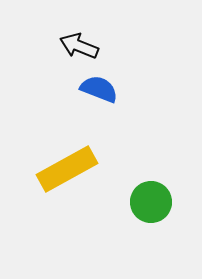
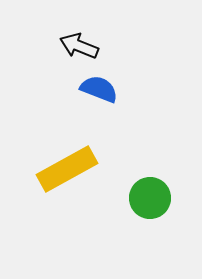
green circle: moved 1 px left, 4 px up
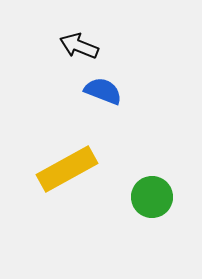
blue semicircle: moved 4 px right, 2 px down
green circle: moved 2 px right, 1 px up
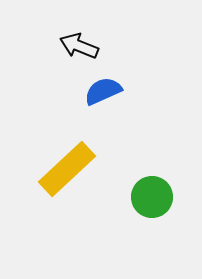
blue semicircle: rotated 45 degrees counterclockwise
yellow rectangle: rotated 14 degrees counterclockwise
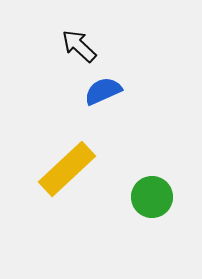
black arrow: rotated 21 degrees clockwise
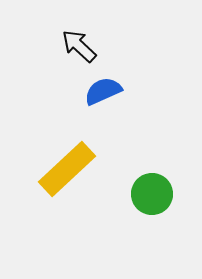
green circle: moved 3 px up
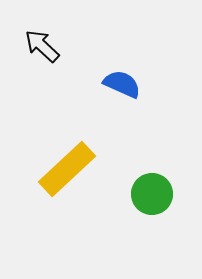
black arrow: moved 37 px left
blue semicircle: moved 19 px right, 7 px up; rotated 48 degrees clockwise
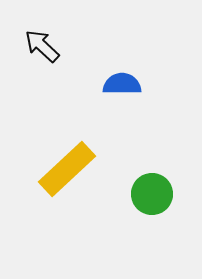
blue semicircle: rotated 24 degrees counterclockwise
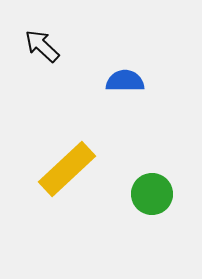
blue semicircle: moved 3 px right, 3 px up
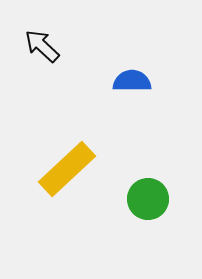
blue semicircle: moved 7 px right
green circle: moved 4 px left, 5 px down
